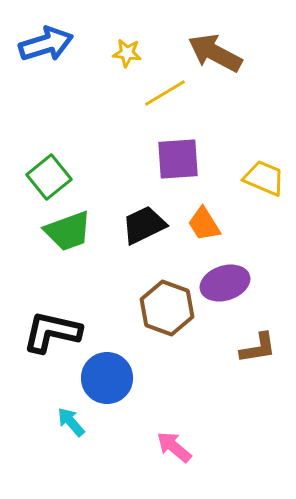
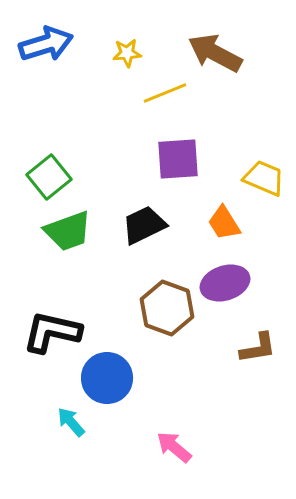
yellow star: rotated 12 degrees counterclockwise
yellow line: rotated 9 degrees clockwise
orange trapezoid: moved 20 px right, 1 px up
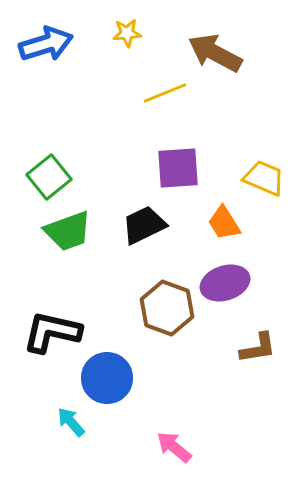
yellow star: moved 20 px up
purple square: moved 9 px down
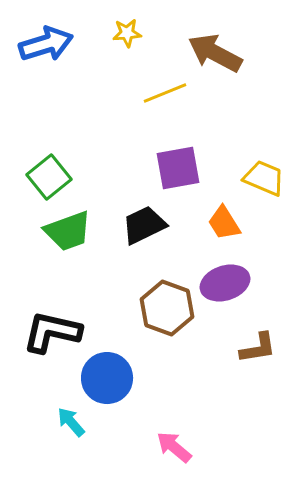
purple square: rotated 6 degrees counterclockwise
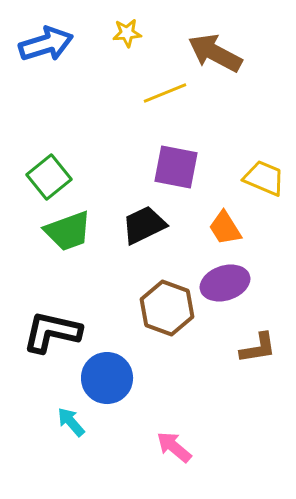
purple square: moved 2 px left, 1 px up; rotated 21 degrees clockwise
orange trapezoid: moved 1 px right, 5 px down
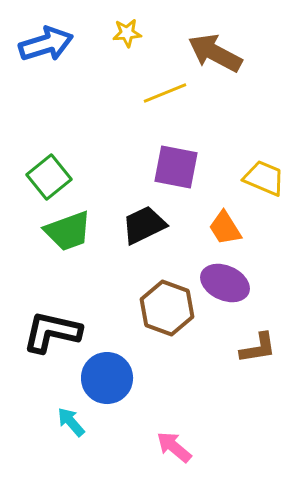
purple ellipse: rotated 42 degrees clockwise
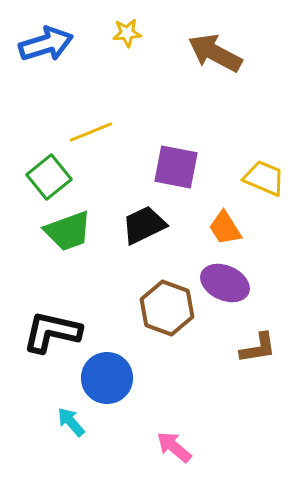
yellow line: moved 74 px left, 39 px down
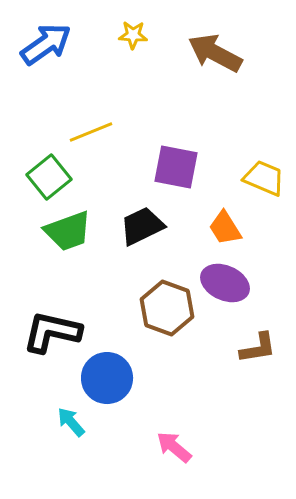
yellow star: moved 6 px right, 2 px down; rotated 8 degrees clockwise
blue arrow: rotated 18 degrees counterclockwise
black trapezoid: moved 2 px left, 1 px down
